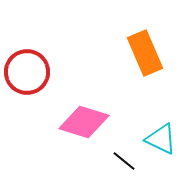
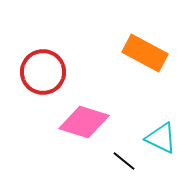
orange rectangle: rotated 39 degrees counterclockwise
red circle: moved 16 px right
cyan triangle: moved 1 px up
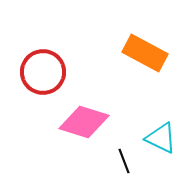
black line: rotated 30 degrees clockwise
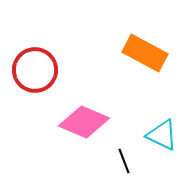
red circle: moved 8 px left, 2 px up
pink diamond: rotated 6 degrees clockwise
cyan triangle: moved 1 px right, 3 px up
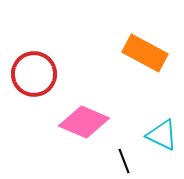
red circle: moved 1 px left, 4 px down
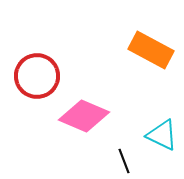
orange rectangle: moved 6 px right, 3 px up
red circle: moved 3 px right, 2 px down
pink diamond: moved 6 px up
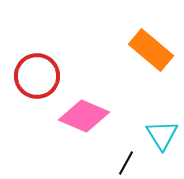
orange rectangle: rotated 12 degrees clockwise
cyan triangle: rotated 32 degrees clockwise
black line: moved 2 px right, 2 px down; rotated 50 degrees clockwise
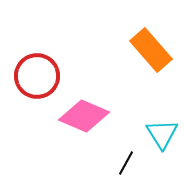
orange rectangle: rotated 9 degrees clockwise
cyan triangle: moved 1 px up
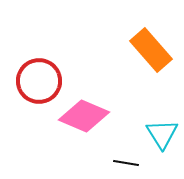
red circle: moved 2 px right, 5 px down
black line: rotated 70 degrees clockwise
